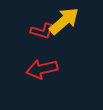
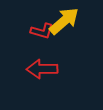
red arrow: rotated 12 degrees clockwise
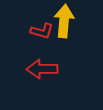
yellow arrow: rotated 44 degrees counterclockwise
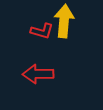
red arrow: moved 4 px left, 5 px down
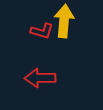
red arrow: moved 2 px right, 4 px down
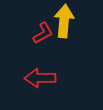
red L-shape: moved 1 px right, 2 px down; rotated 45 degrees counterclockwise
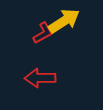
yellow arrow: rotated 52 degrees clockwise
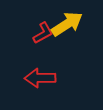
yellow arrow: moved 3 px right, 3 px down
